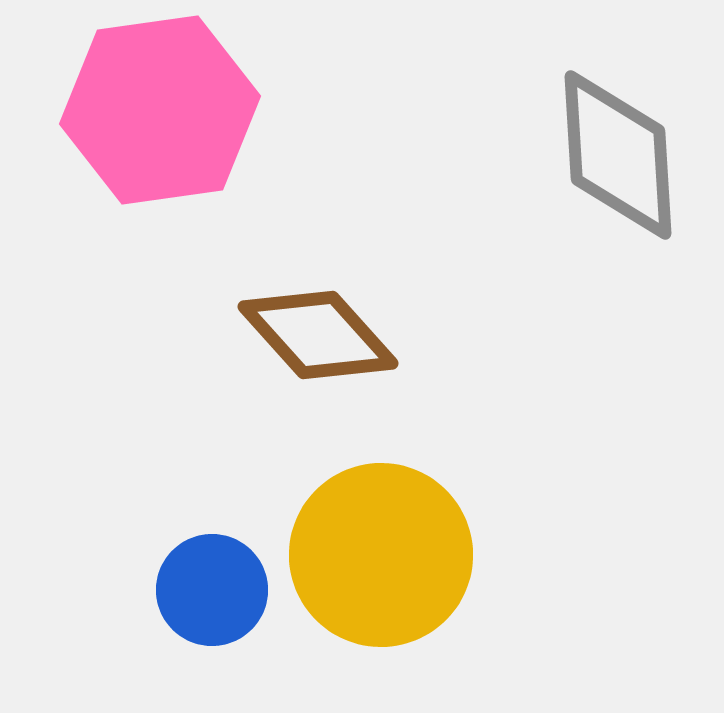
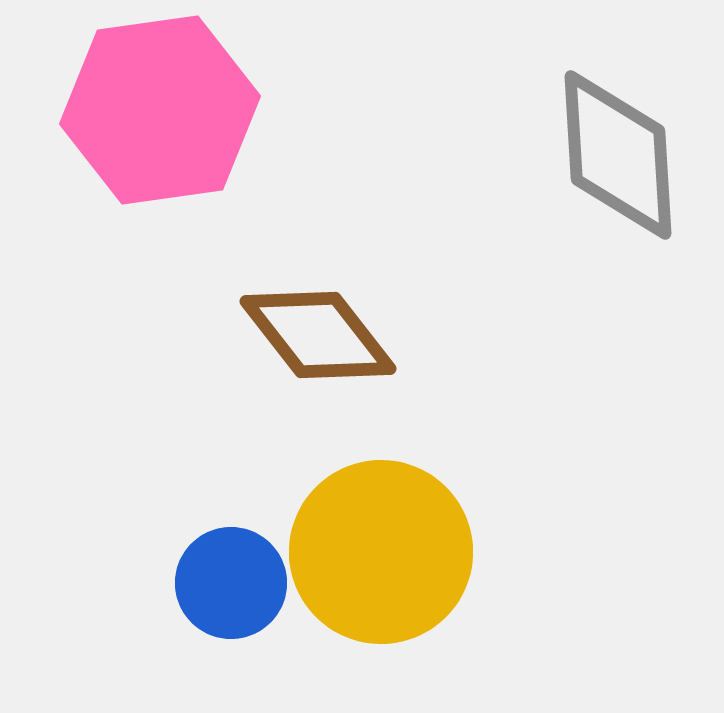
brown diamond: rotated 4 degrees clockwise
yellow circle: moved 3 px up
blue circle: moved 19 px right, 7 px up
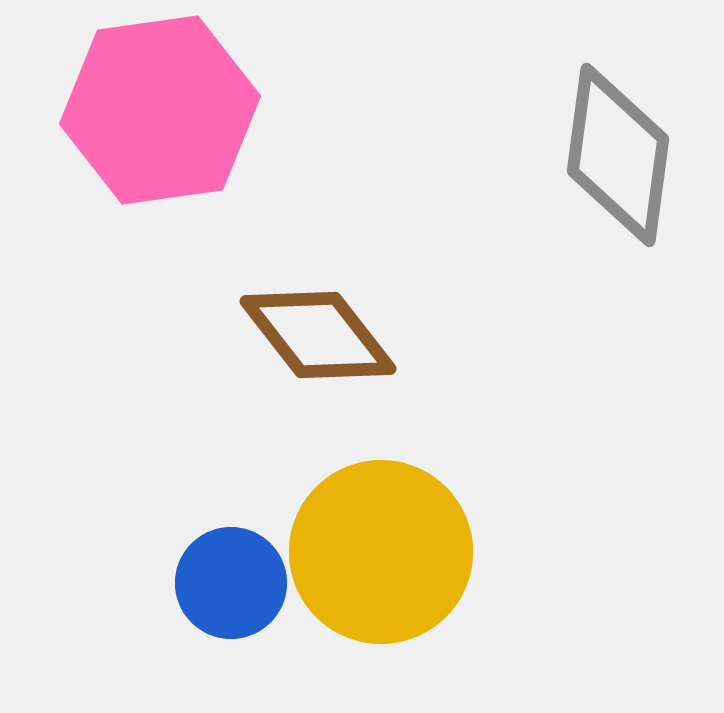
gray diamond: rotated 11 degrees clockwise
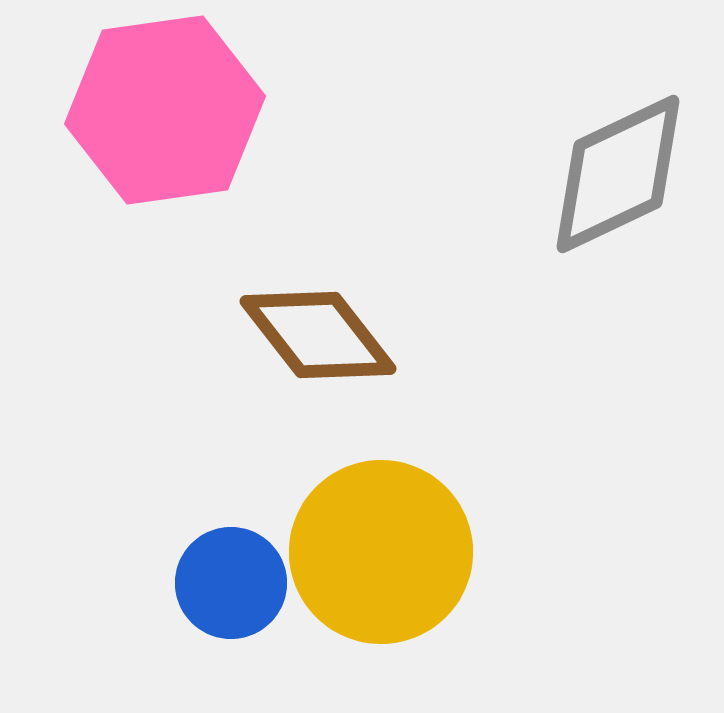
pink hexagon: moved 5 px right
gray diamond: moved 19 px down; rotated 57 degrees clockwise
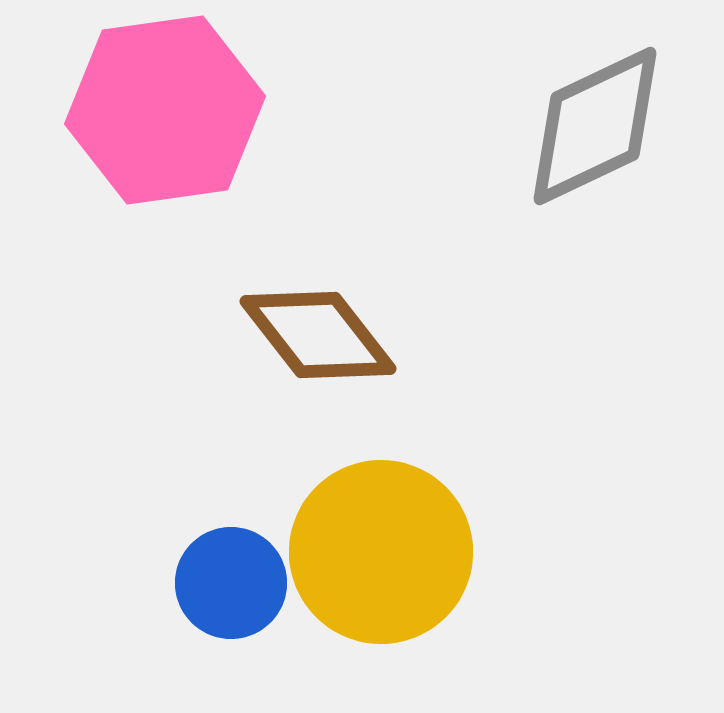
gray diamond: moved 23 px left, 48 px up
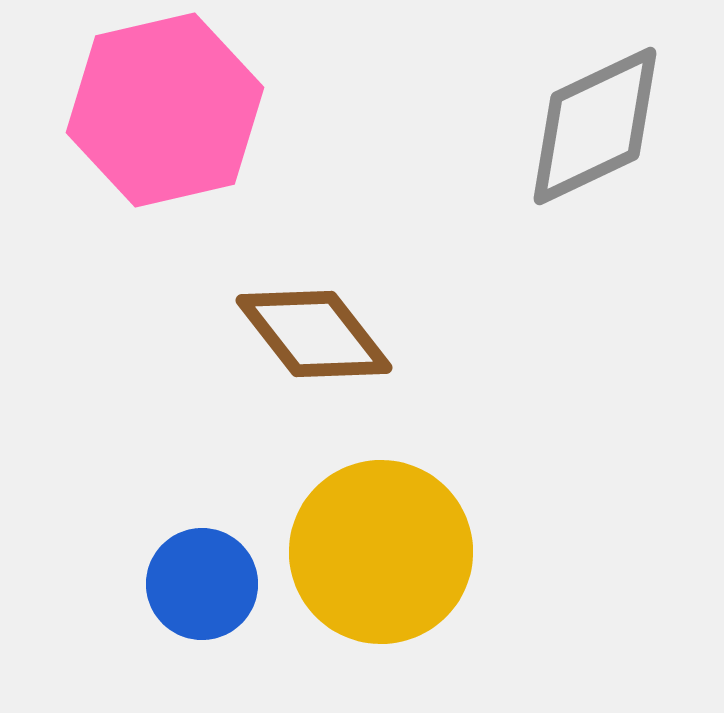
pink hexagon: rotated 5 degrees counterclockwise
brown diamond: moved 4 px left, 1 px up
blue circle: moved 29 px left, 1 px down
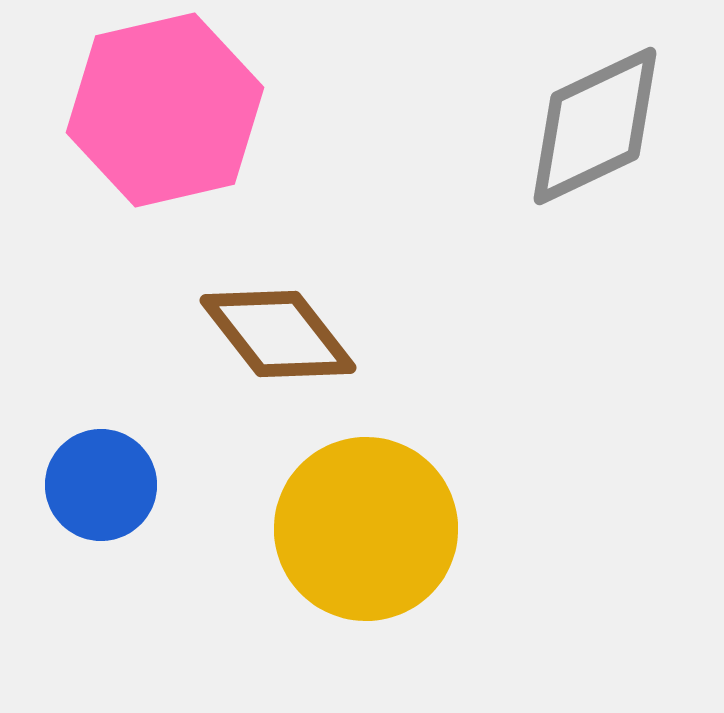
brown diamond: moved 36 px left
yellow circle: moved 15 px left, 23 px up
blue circle: moved 101 px left, 99 px up
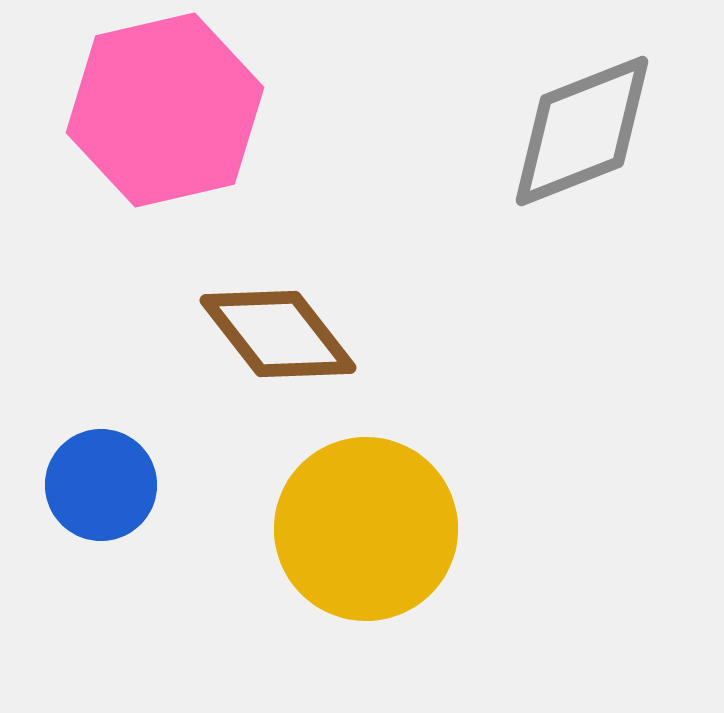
gray diamond: moved 13 px left, 5 px down; rotated 4 degrees clockwise
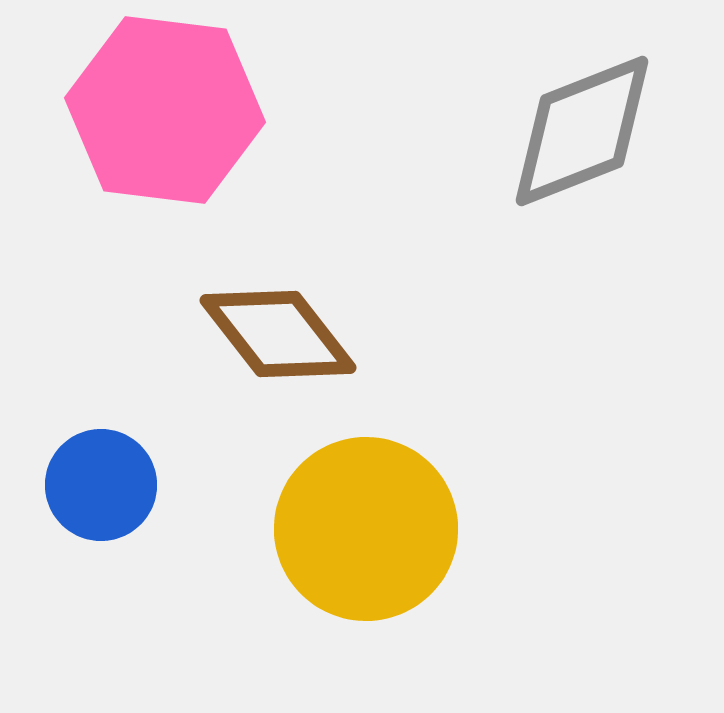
pink hexagon: rotated 20 degrees clockwise
